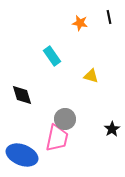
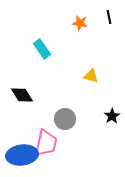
cyan rectangle: moved 10 px left, 7 px up
black diamond: rotated 15 degrees counterclockwise
black star: moved 13 px up
pink trapezoid: moved 11 px left, 5 px down
blue ellipse: rotated 28 degrees counterclockwise
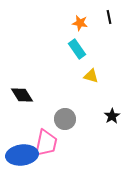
cyan rectangle: moved 35 px right
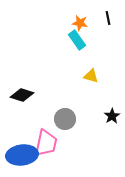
black line: moved 1 px left, 1 px down
cyan rectangle: moved 9 px up
black diamond: rotated 40 degrees counterclockwise
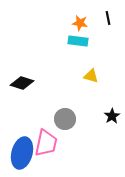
cyan rectangle: moved 1 px right, 1 px down; rotated 48 degrees counterclockwise
black diamond: moved 12 px up
blue ellipse: moved 2 px up; rotated 68 degrees counterclockwise
